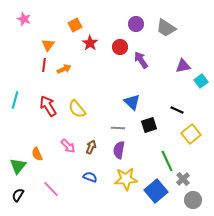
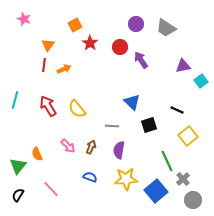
gray line: moved 6 px left, 2 px up
yellow square: moved 3 px left, 2 px down
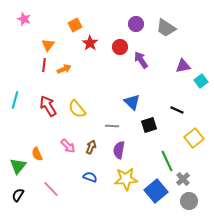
yellow square: moved 6 px right, 2 px down
gray circle: moved 4 px left, 1 px down
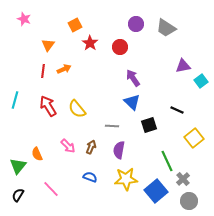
purple arrow: moved 8 px left, 18 px down
red line: moved 1 px left, 6 px down
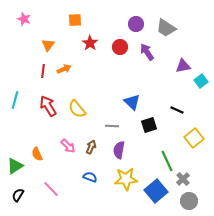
orange square: moved 5 px up; rotated 24 degrees clockwise
purple arrow: moved 14 px right, 26 px up
green triangle: moved 3 px left; rotated 18 degrees clockwise
